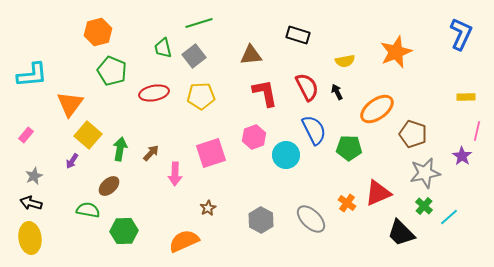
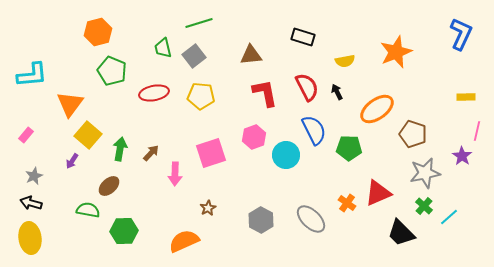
black rectangle at (298, 35): moved 5 px right, 2 px down
yellow pentagon at (201, 96): rotated 8 degrees clockwise
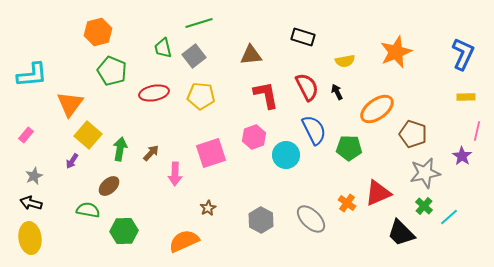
blue L-shape at (461, 34): moved 2 px right, 20 px down
red L-shape at (265, 93): moved 1 px right, 2 px down
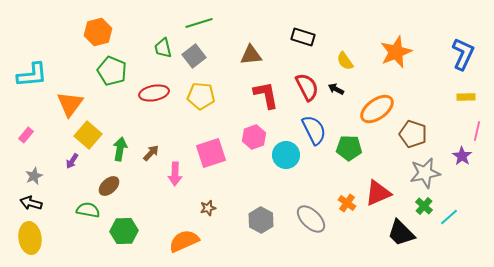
yellow semicircle at (345, 61): rotated 66 degrees clockwise
black arrow at (337, 92): moved 1 px left, 3 px up; rotated 35 degrees counterclockwise
brown star at (208, 208): rotated 14 degrees clockwise
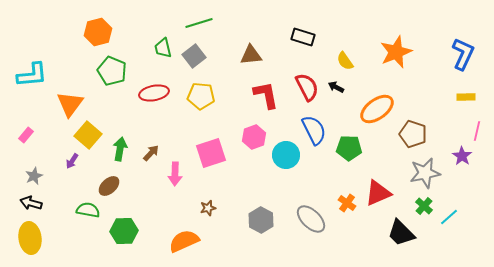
black arrow at (336, 89): moved 2 px up
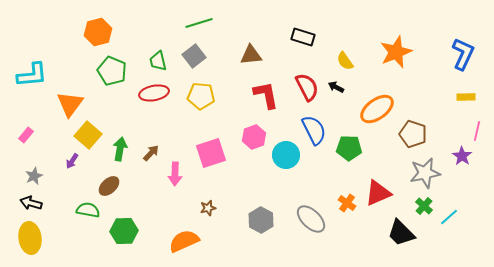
green trapezoid at (163, 48): moved 5 px left, 13 px down
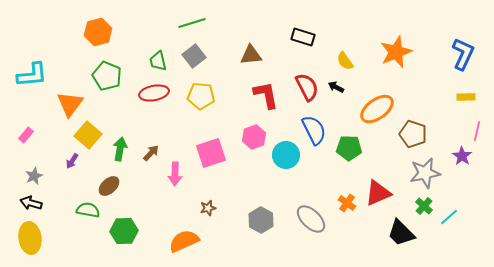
green line at (199, 23): moved 7 px left
green pentagon at (112, 71): moved 5 px left, 5 px down
